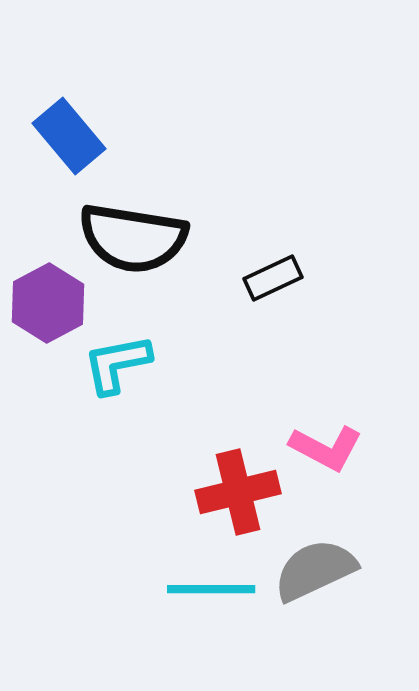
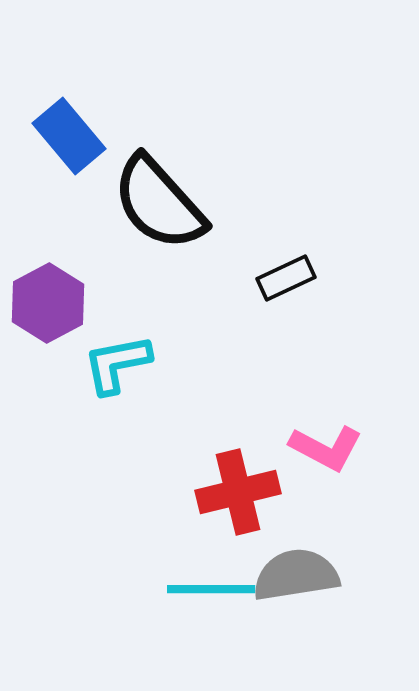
black semicircle: moved 26 px right, 35 px up; rotated 39 degrees clockwise
black rectangle: moved 13 px right
gray semicircle: moved 19 px left, 5 px down; rotated 16 degrees clockwise
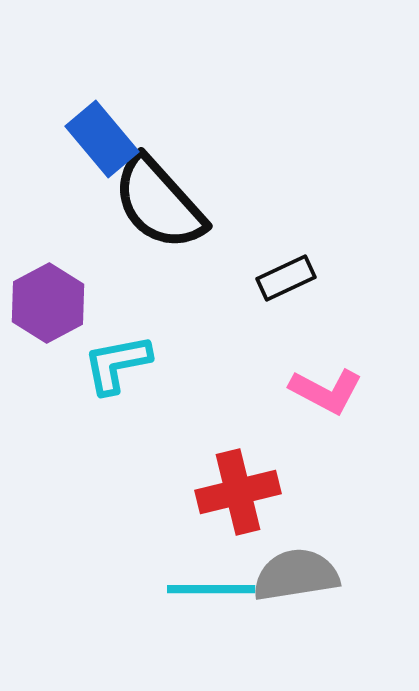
blue rectangle: moved 33 px right, 3 px down
pink L-shape: moved 57 px up
